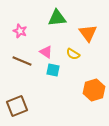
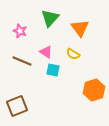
green triangle: moved 7 px left; rotated 42 degrees counterclockwise
orange triangle: moved 8 px left, 5 px up
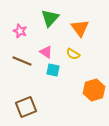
brown square: moved 9 px right, 1 px down
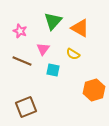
green triangle: moved 3 px right, 3 px down
orange triangle: rotated 24 degrees counterclockwise
pink triangle: moved 3 px left, 3 px up; rotated 32 degrees clockwise
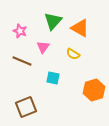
pink triangle: moved 2 px up
cyan square: moved 8 px down
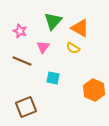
yellow semicircle: moved 6 px up
orange hexagon: rotated 20 degrees counterclockwise
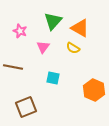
brown line: moved 9 px left, 6 px down; rotated 12 degrees counterclockwise
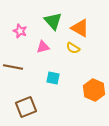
green triangle: rotated 24 degrees counterclockwise
pink triangle: rotated 40 degrees clockwise
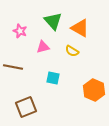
yellow semicircle: moved 1 px left, 3 px down
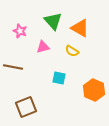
cyan square: moved 6 px right
